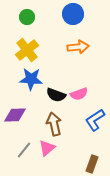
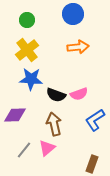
green circle: moved 3 px down
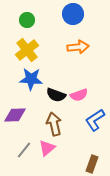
pink semicircle: moved 1 px down
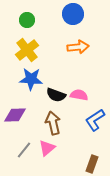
pink semicircle: rotated 150 degrees counterclockwise
brown arrow: moved 1 px left, 1 px up
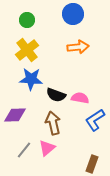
pink semicircle: moved 1 px right, 3 px down
